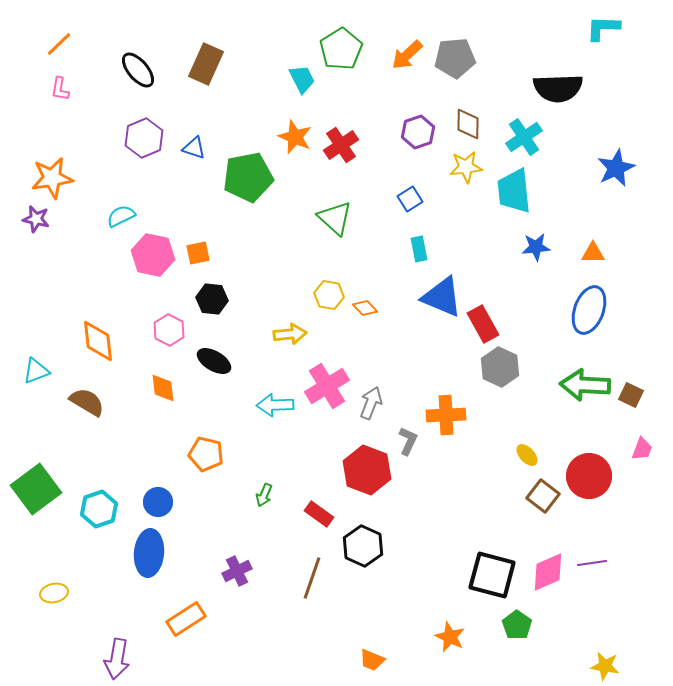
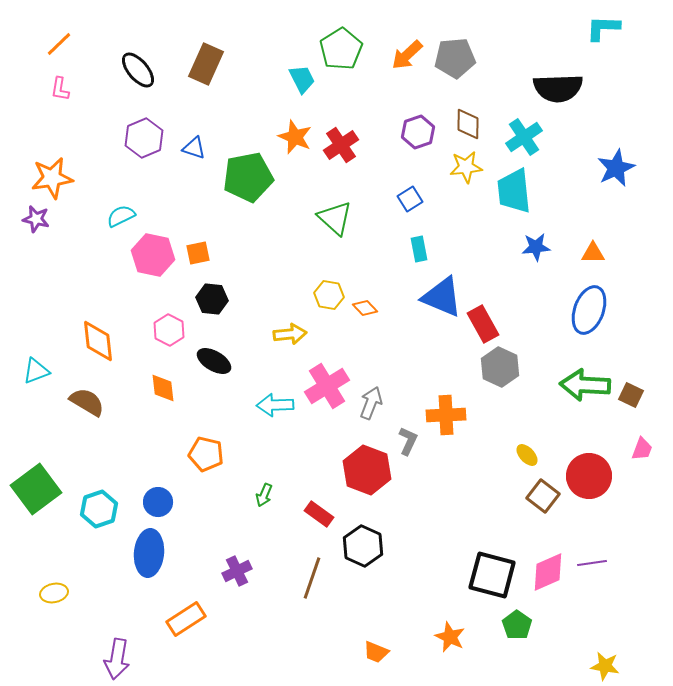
orange trapezoid at (372, 660): moved 4 px right, 8 px up
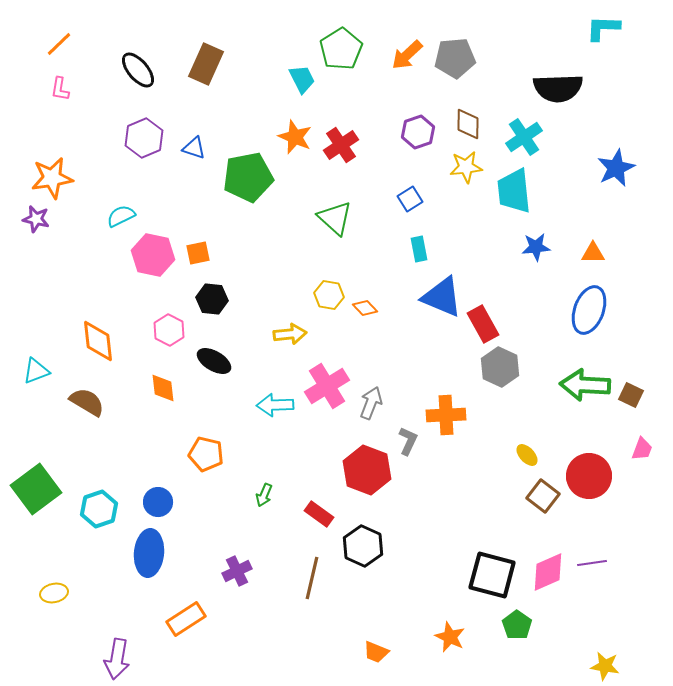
brown line at (312, 578): rotated 6 degrees counterclockwise
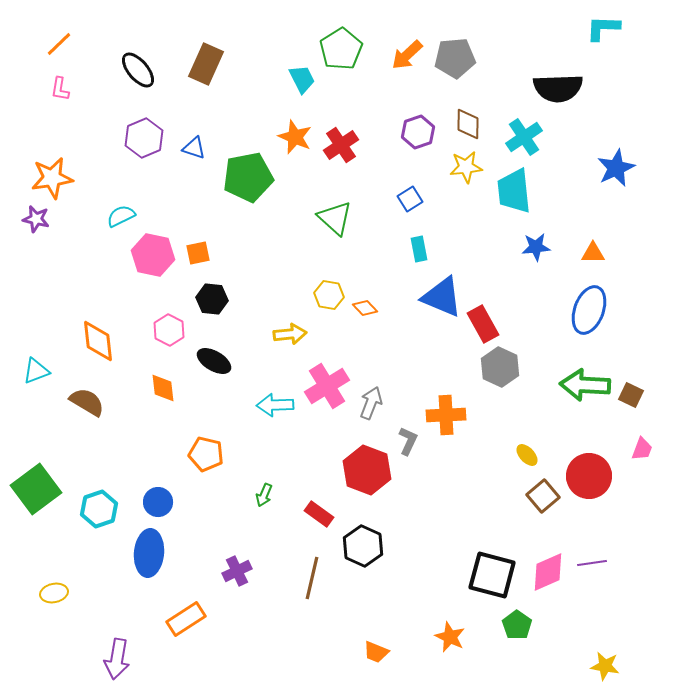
brown square at (543, 496): rotated 12 degrees clockwise
